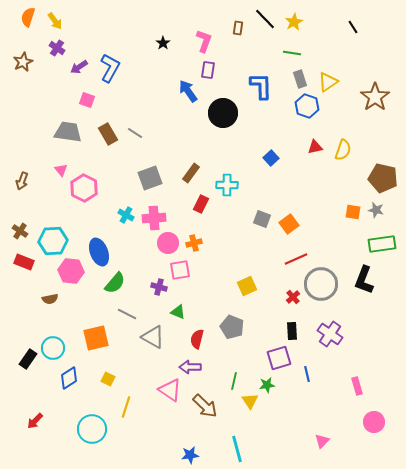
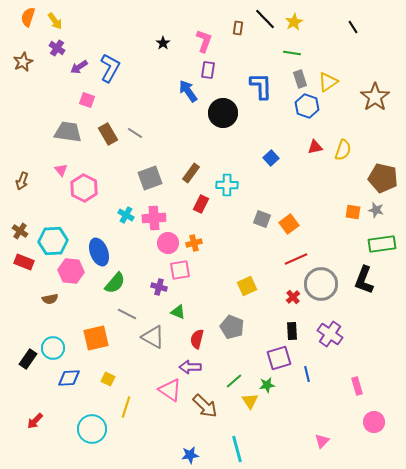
blue diamond at (69, 378): rotated 30 degrees clockwise
green line at (234, 381): rotated 36 degrees clockwise
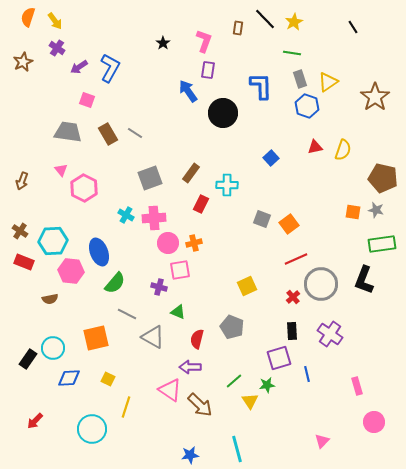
brown arrow at (205, 406): moved 5 px left, 1 px up
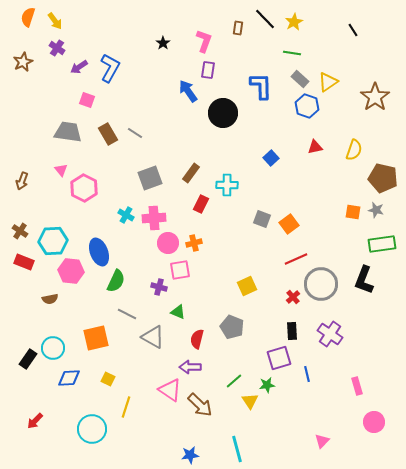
black line at (353, 27): moved 3 px down
gray rectangle at (300, 79): rotated 30 degrees counterclockwise
yellow semicircle at (343, 150): moved 11 px right
green semicircle at (115, 283): moved 1 px right, 2 px up; rotated 15 degrees counterclockwise
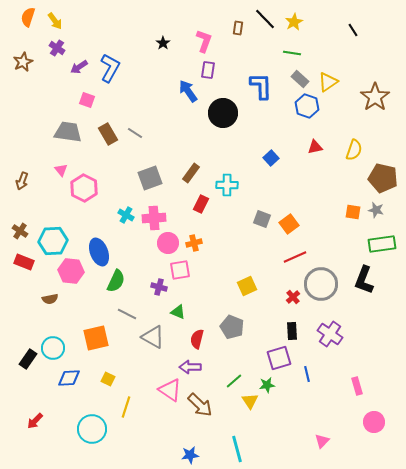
red line at (296, 259): moved 1 px left, 2 px up
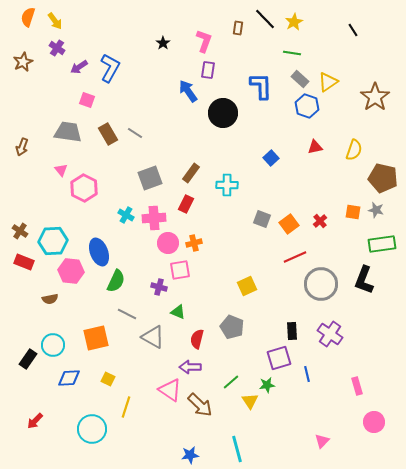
brown arrow at (22, 181): moved 34 px up
red rectangle at (201, 204): moved 15 px left
red cross at (293, 297): moved 27 px right, 76 px up
cyan circle at (53, 348): moved 3 px up
green line at (234, 381): moved 3 px left, 1 px down
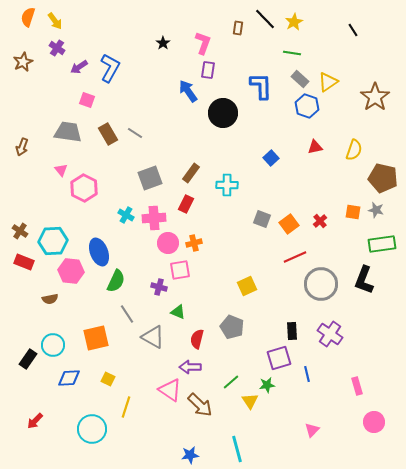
pink L-shape at (204, 41): moved 1 px left, 2 px down
gray line at (127, 314): rotated 30 degrees clockwise
pink triangle at (322, 441): moved 10 px left, 11 px up
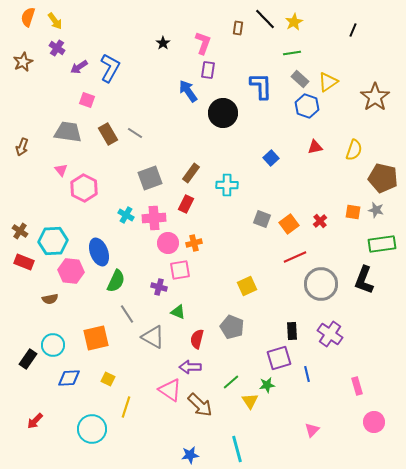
black line at (353, 30): rotated 56 degrees clockwise
green line at (292, 53): rotated 18 degrees counterclockwise
